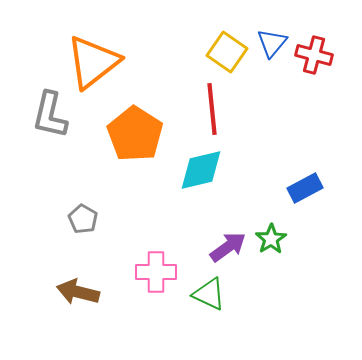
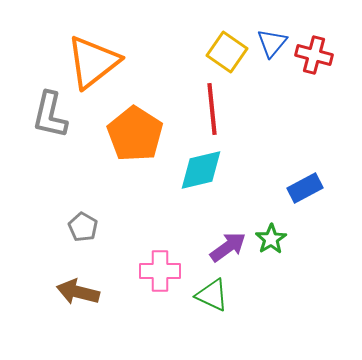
gray pentagon: moved 8 px down
pink cross: moved 4 px right, 1 px up
green triangle: moved 3 px right, 1 px down
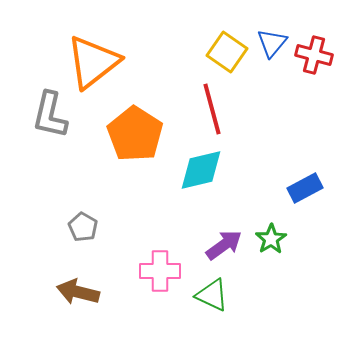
red line: rotated 9 degrees counterclockwise
purple arrow: moved 4 px left, 2 px up
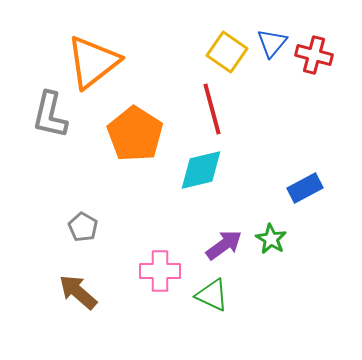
green star: rotated 8 degrees counterclockwise
brown arrow: rotated 27 degrees clockwise
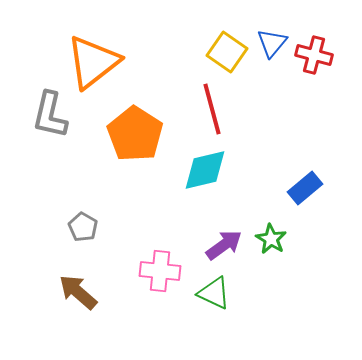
cyan diamond: moved 4 px right
blue rectangle: rotated 12 degrees counterclockwise
pink cross: rotated 6 degrees clockwise
green triangle: moved 2 px right, 2 px up
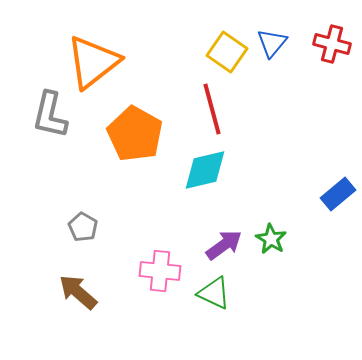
red cross: moved 18 px right, 11 px up
orange pentagon: rotated 4 degrees counterclockwise
blue rectangle: moved 33 px right, 6 px down
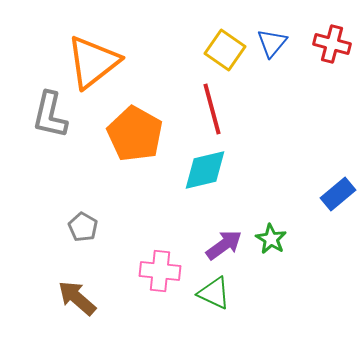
yellow square: moved 2 px left, 2 px up
brown arrow: moved 1 px left, 6 px down
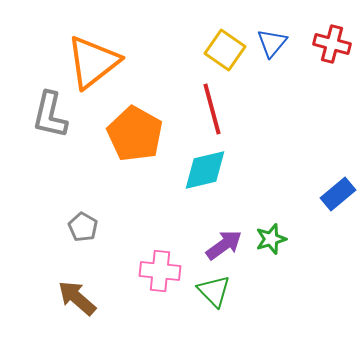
green star: rotated 24 degrees clockwise
green triangle: moved 2 px up; rotated 21 degrees clockwise
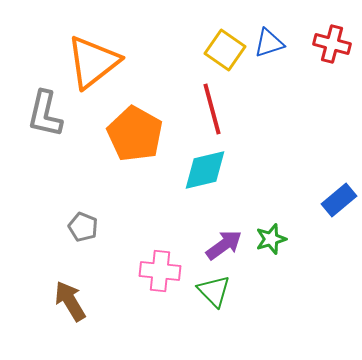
blue triangle: moved 3 px left; rotated 32 degrees clockwise
gray L-shape: moved 5 px left, 1 px up
blue rectangle: moved 1 px right, 6 px down
gray pentagon: rotated 8 degrees counterclockwise
brown arrow: moved 7 px left, 3 px down; rotated 18 degrees clockwise
